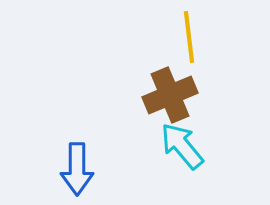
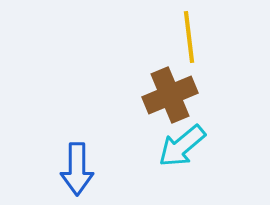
cyan arrow: rotated 90 degrees counterclockwise
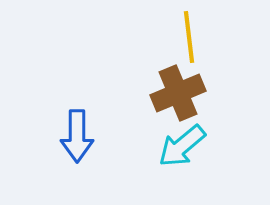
brown cross: moved 8 px right, 2 px up
blue arrow: moved 33 px up
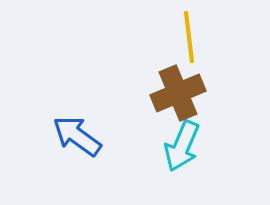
blue arrow: rotated 126 degrees clockwise
cyan arrow: rotated 27 degrees counterclockwise
